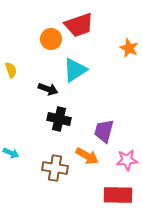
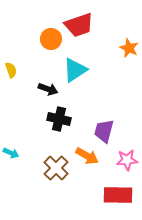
brown cross: moved 1 px right; rotated 35 degrees clockwise
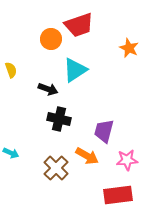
red rectangle: rotated 8 degrees counterclockwise
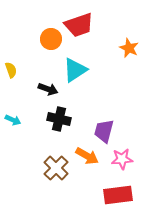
cyan arrow: moved 2 px right, 33 px up
pink star: moved 5 px left, 1 px up
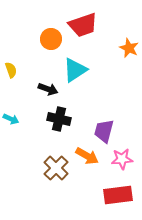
red trapezoid: moved 4 px right
cyan arrow: moved 2 px left, 1 px up
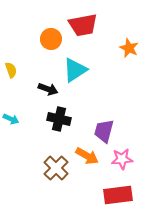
red trapezoid: rotated 8 degrees clockwise
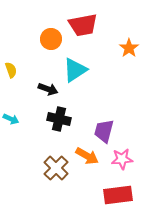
orange star: rotated 12 degrees clockwise
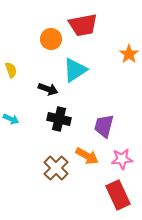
orange star: moved 6 px down
purple trapezoid: moved 5 px up
red rectangle: rotated 72 degrees clockwise
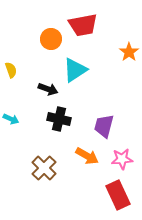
orange star: moved 2 px up
brown cross: moved 12 px left
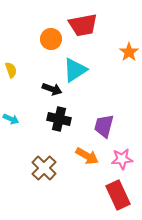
black arrow: moved 4 px right
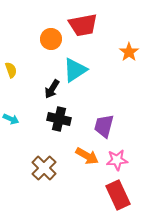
black arrow: rotated 102 degrees clockwise
pink star: moved 5 px left, 1 px down
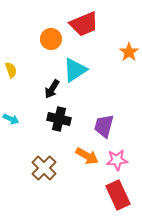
red trapezoid: moved 1 px right, 1 px up; rotated 12 degrees counterclockwise
